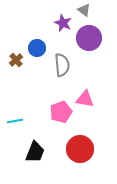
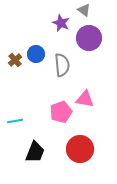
purple star: moved 2 px left
blue circle: moved 1 px left, 6 px down
brown cross: moved 1 px left
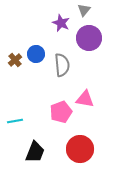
gray triangle: rotated 32 degrees clockwise
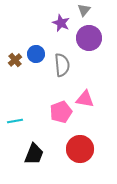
black trapezoid: moved 1 px left, 2 px down
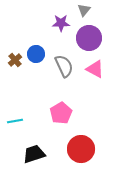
purple star: rotated 24 degrees counterclockwise
gray semicircle: moved 2 px right, 1 px down; rotated 20 degrees counterclockwise
pink triangle: moved 10 px right, 30 px up; rotated 18 degrees clockwise
pink pentagon: moved 1 px down; rotated 10 degrees counterclockwise
red circle: moved 1 px right
black trapezoid: rotated 130 degrees counterclockwise
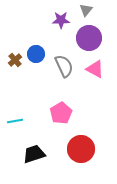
gray triangle: moved 2 px right
purple star: moved 3 px up
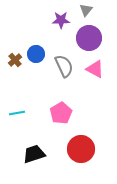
cyan line: moved 2 px right, 8 px up
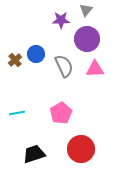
purple circle: moved 2 px left, 1 px down
pink triangle: rotated 30 degrees counterclockwise
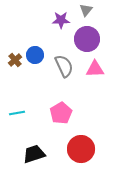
blue circle: moved 1 px left, 1 px down
